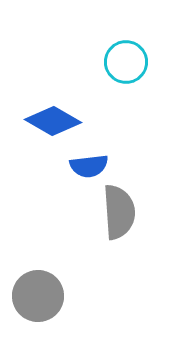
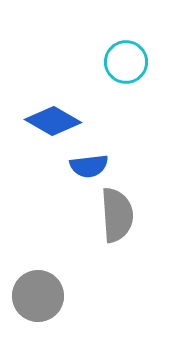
gray semicircle: moved 2 px left, 3 px down
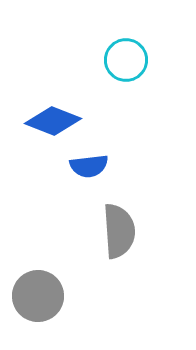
cyan circle: moved 2 px up
blue diamond: rotated 8 degrees counterclockwise
gray semicircle: moved 2 px right, 16 px down
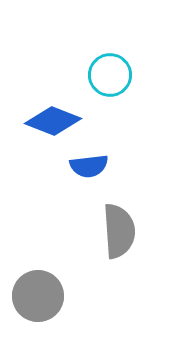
cyan circle: moved 16 px left, 15 px down
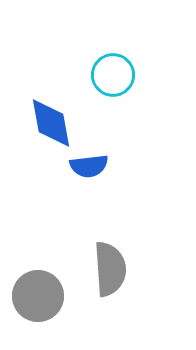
cyan circle: moved 3 px right
blue diamond: moved 2 px left, 2 px down; rotated 58 degrees clockwise
gray semicircle: moved 9 px left, 38 px down
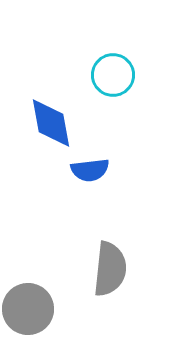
blue semicircle: moved 1 px right, 4 px down
gray semicircle: rotated 10 degrees clockwise
gray circle: moved 10 px left, 13 px down
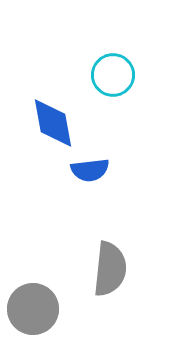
blue diamond: moved 2 px right
gray circle: moved 5 px right
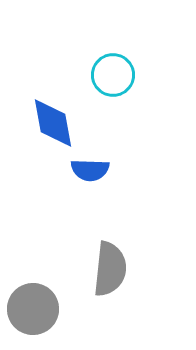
blue semicircle: rotated 9 degrees clockwise
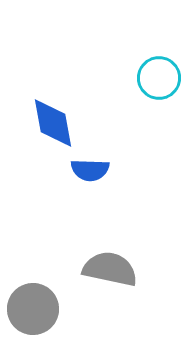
cyan circle: moved 46 px right, 3 px down
gray semicircle: rotated 84 degrees counterclockwise
